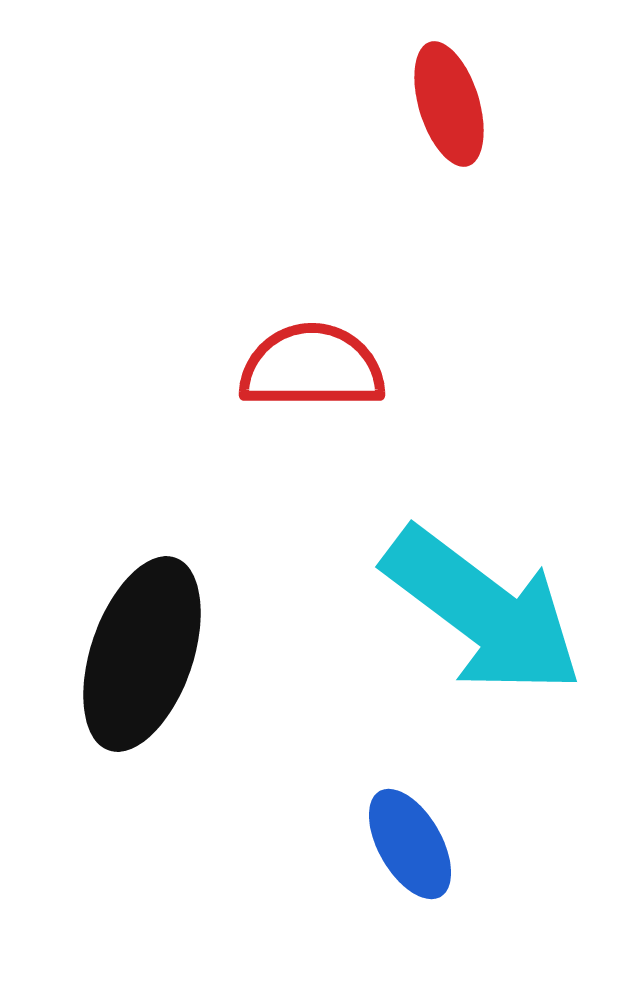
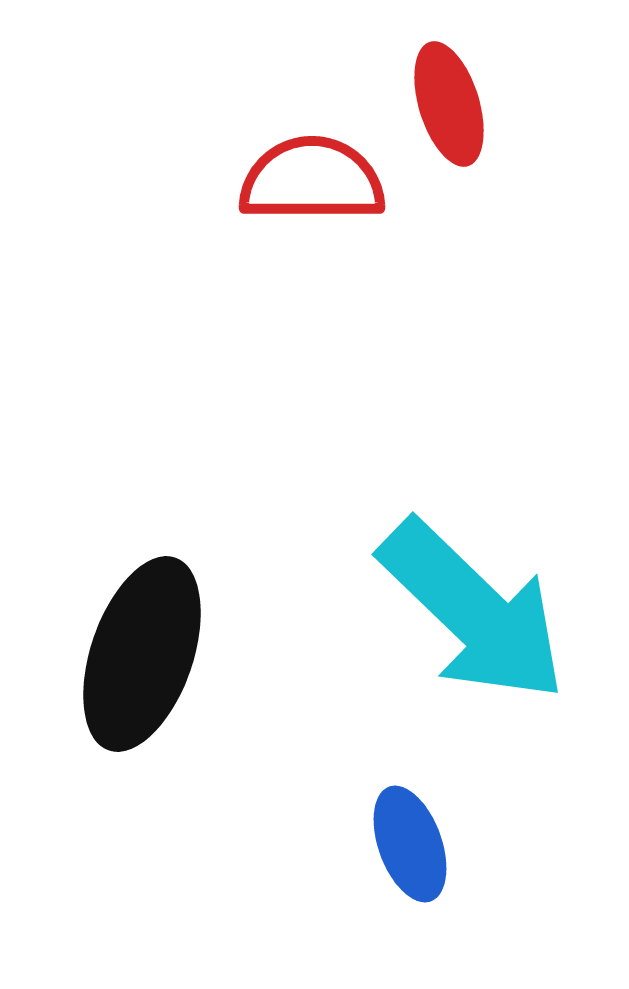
red semicircle: moved 187 px up
cyan arrow: moved 10 px left; rotated 7 degrees clockwise
blue ellipse: rotated 10 degrees clockwise
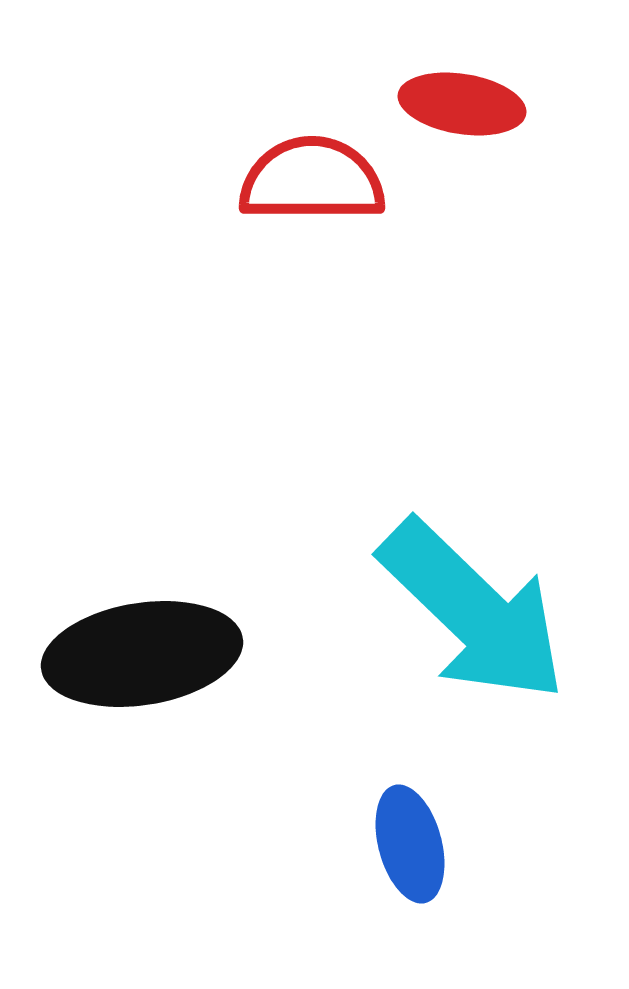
red ellipse: moved 13 px right; rotated 64 degrees counterclockwise
black ellipse: rotated 62 degrees clockwise
blue ellipse: rotated 5 degrees clockwise
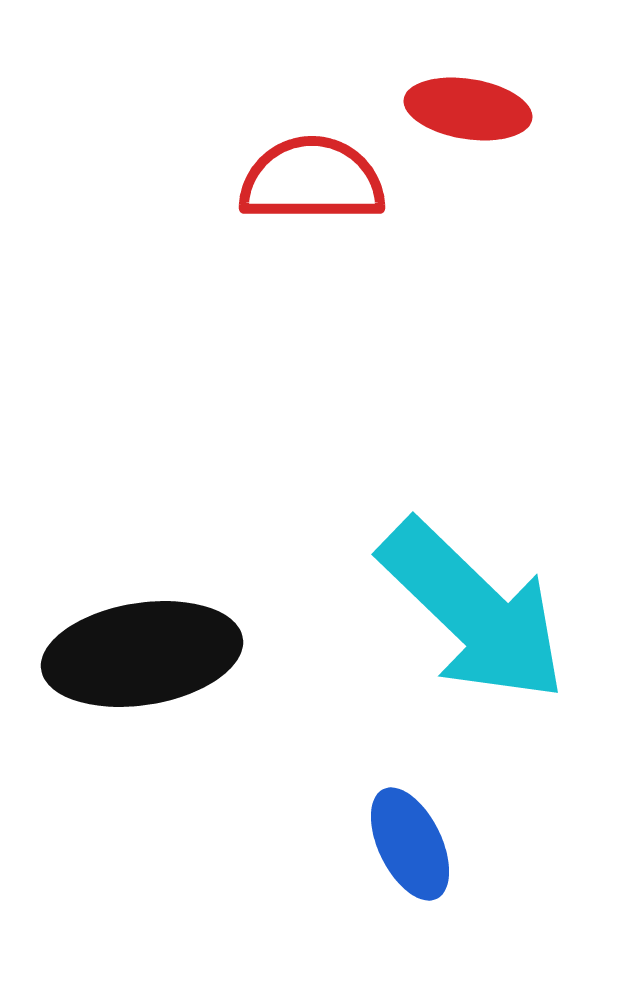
red ellipse: moved 6 px right, 5 px down
blue ellipse: rotated 11 degrees counterclockwise
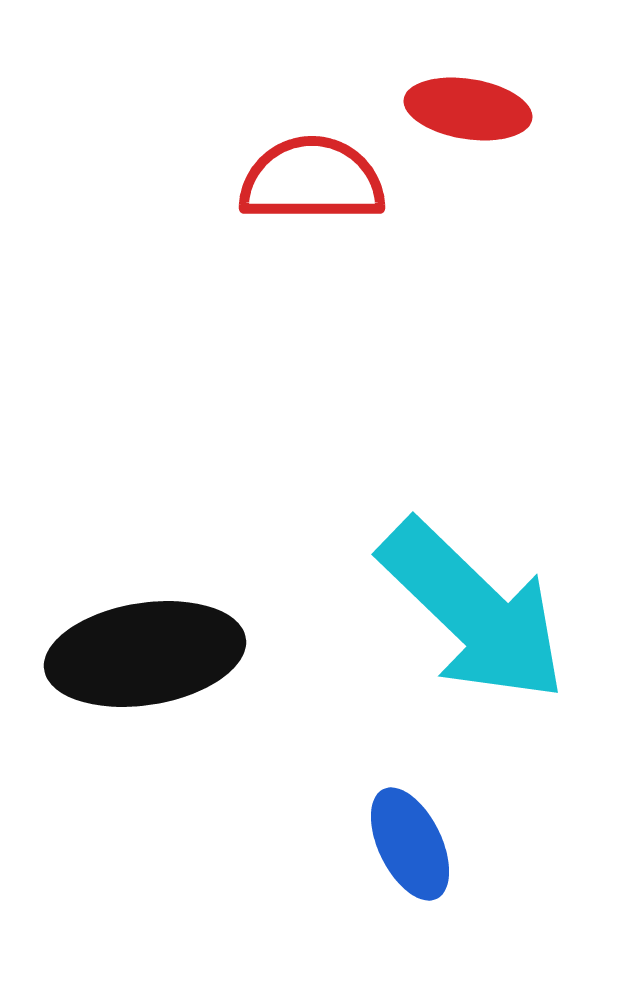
black ellipse: moved 3 px right
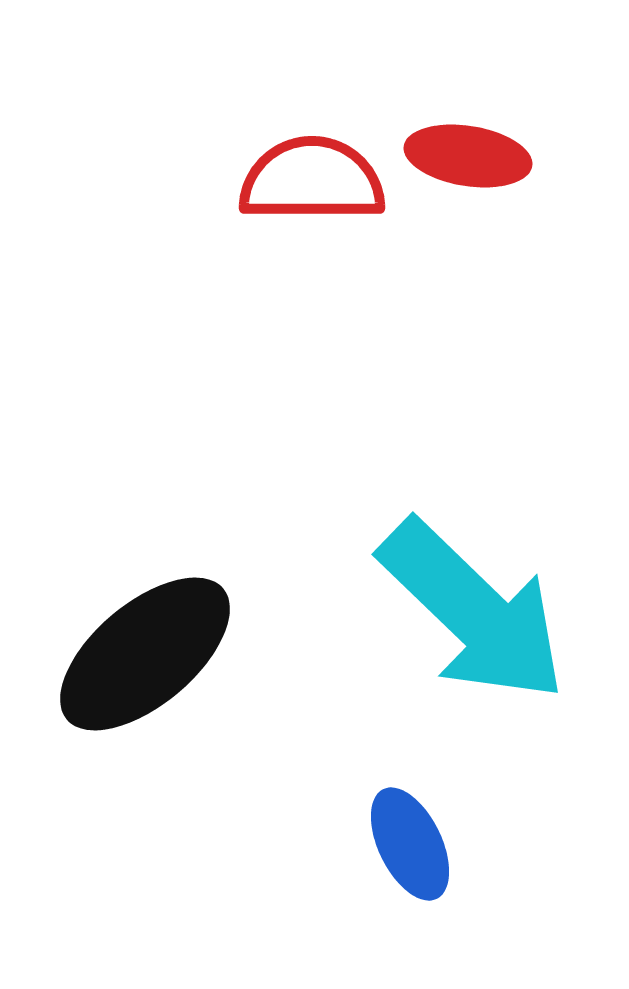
red ellipse: moved 47 px down
black ellipse: rotated 31 degrees counterclockwise
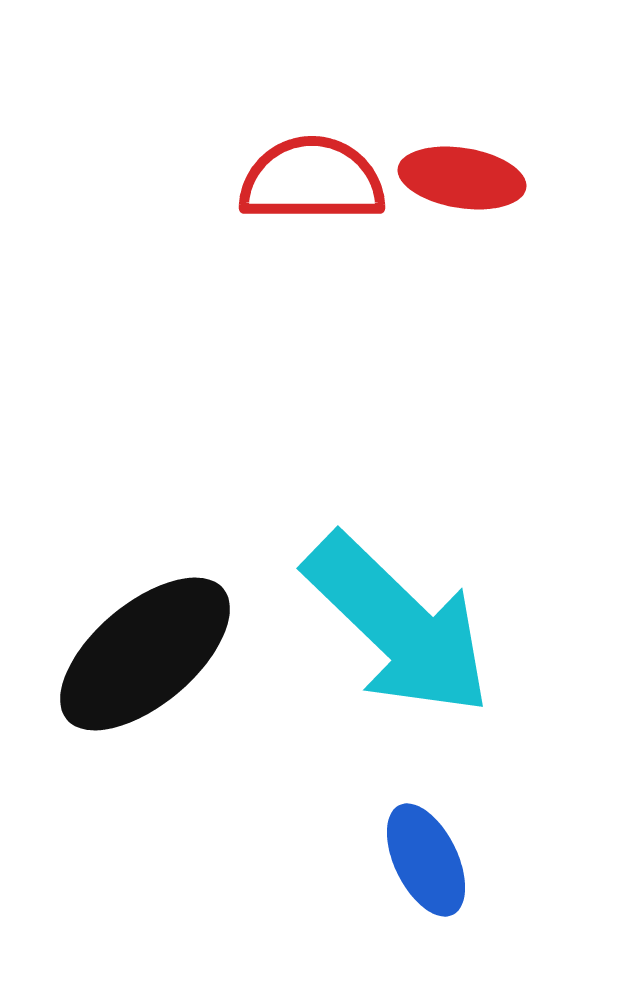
red ellipse: moved 6 px left, 22 px down
cyan arrow: moved 75 px left, 14 px down
blue ellipse: moved 16 px right, 16 px down
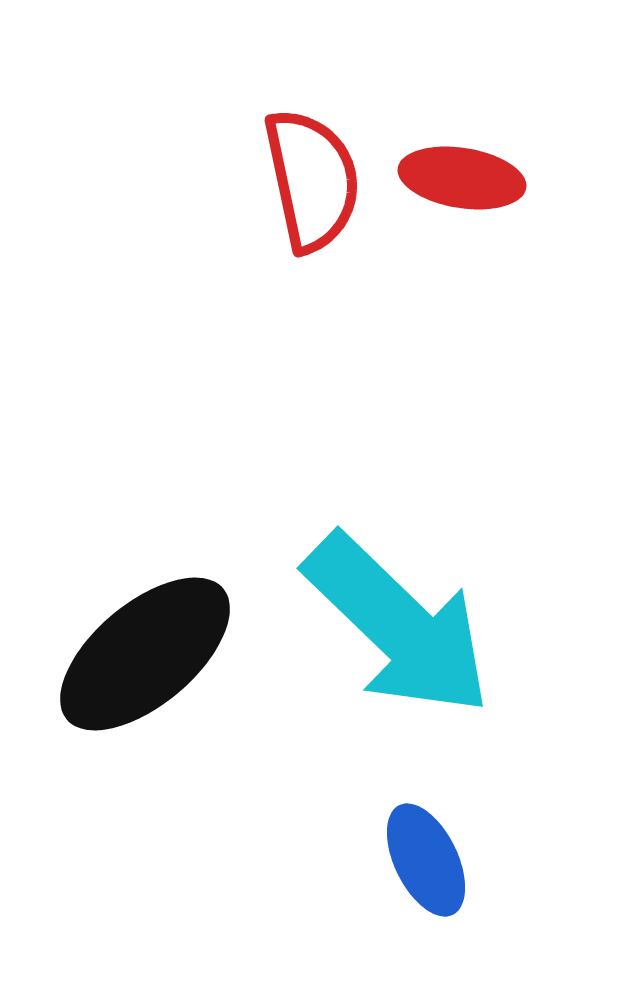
red semicircle: rotated 78 degrees clockwise
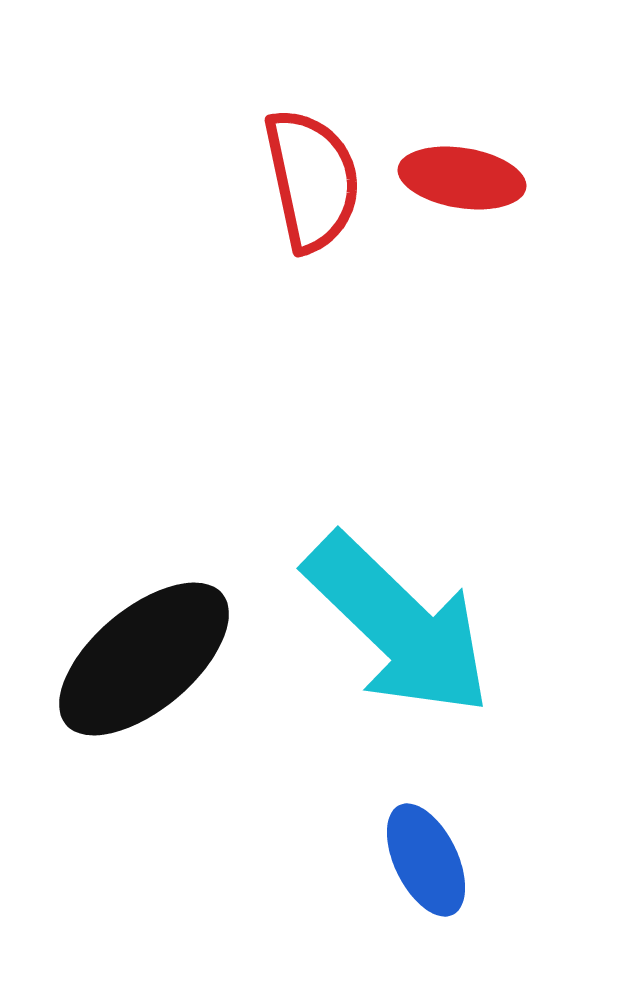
black ellipse: moved 1 px left, 5 px down
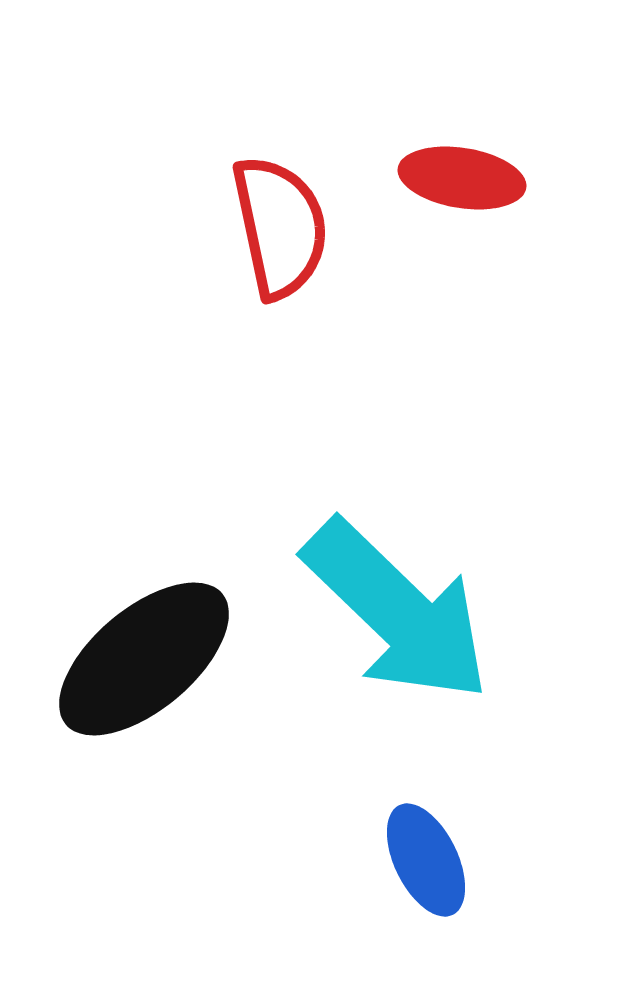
red semicircle: moved 32 px left, 47 px down
cyan arrow: moved 1 px left, 14 px up
